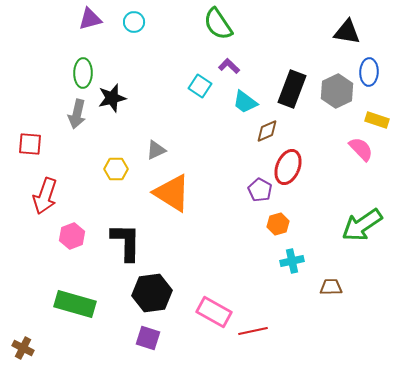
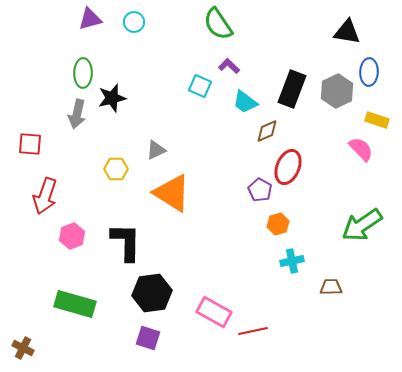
cyan square: rotated 10 degrees counterclockwise
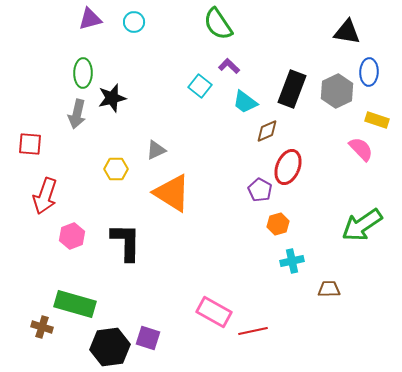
cyan square: rotated 15 degrees clockwise
brown trapezoid: moved 2 px left, 2 px down
black hexagon: moved 42 px left, 54 px down
brown cross: moved 19 px right, 21 px up; rotated 10 degrees counterclockwise
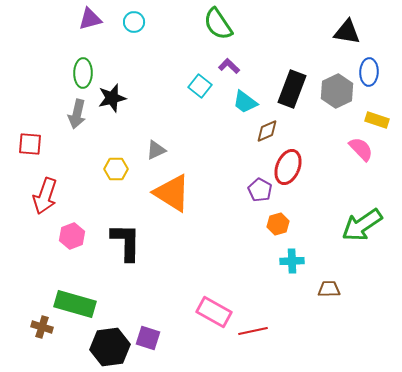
cyan cross: rotated 10 degrees clockwise
